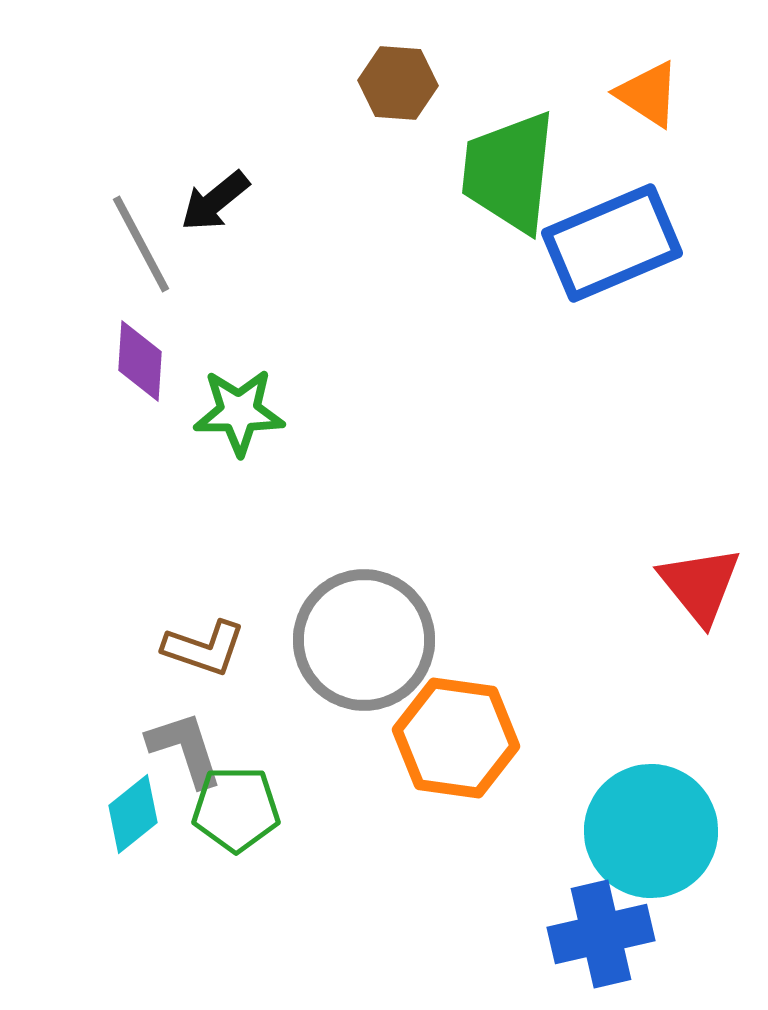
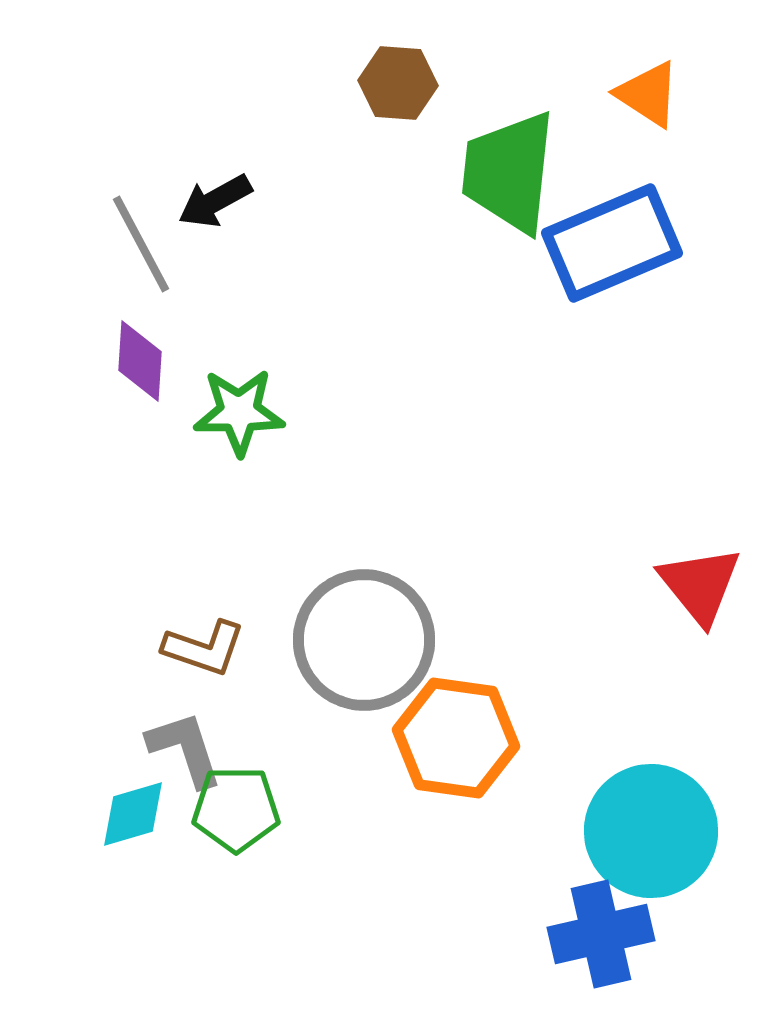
black arrow: rotated 10 degrees clockwise
cyan diamond: rotated 22 degrees clockwise
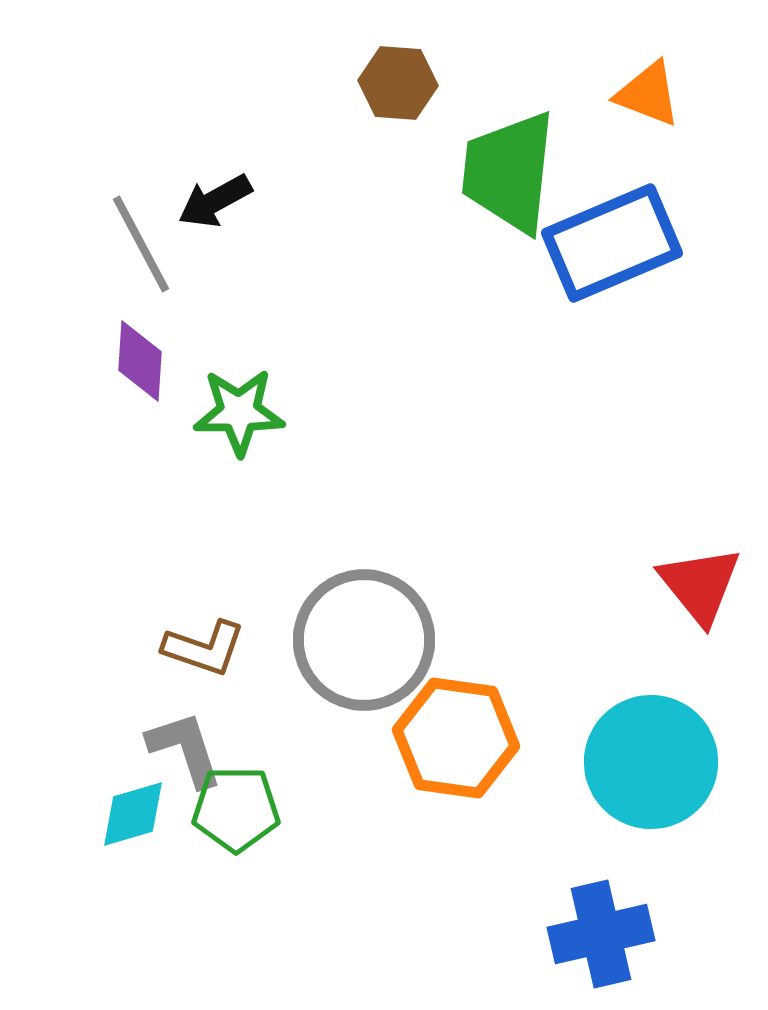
orange triangle: rotated 12 degrees counterclockwise
cyan circle: moved 69 px up
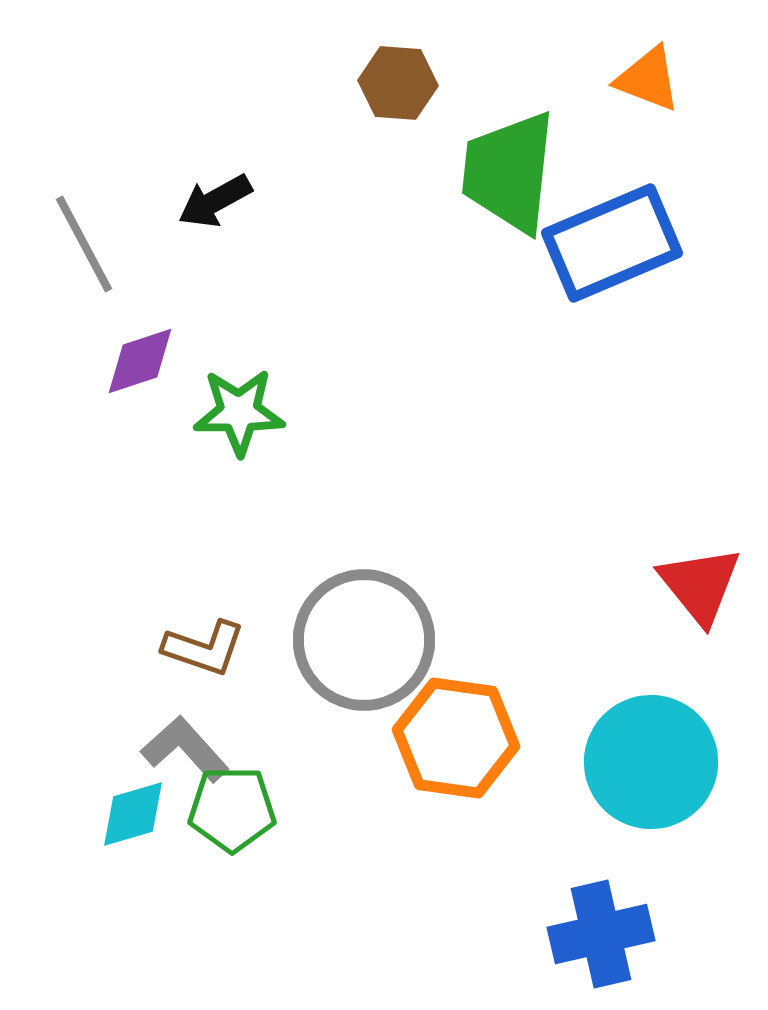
orange triangle: moved 15 px up
gray line: moved 57 px left
purple diamond: rotated 68 degrees clockwise
gray L-shape: rotated 24 degrees counterclockwise
green pentagon: moved 4 px left
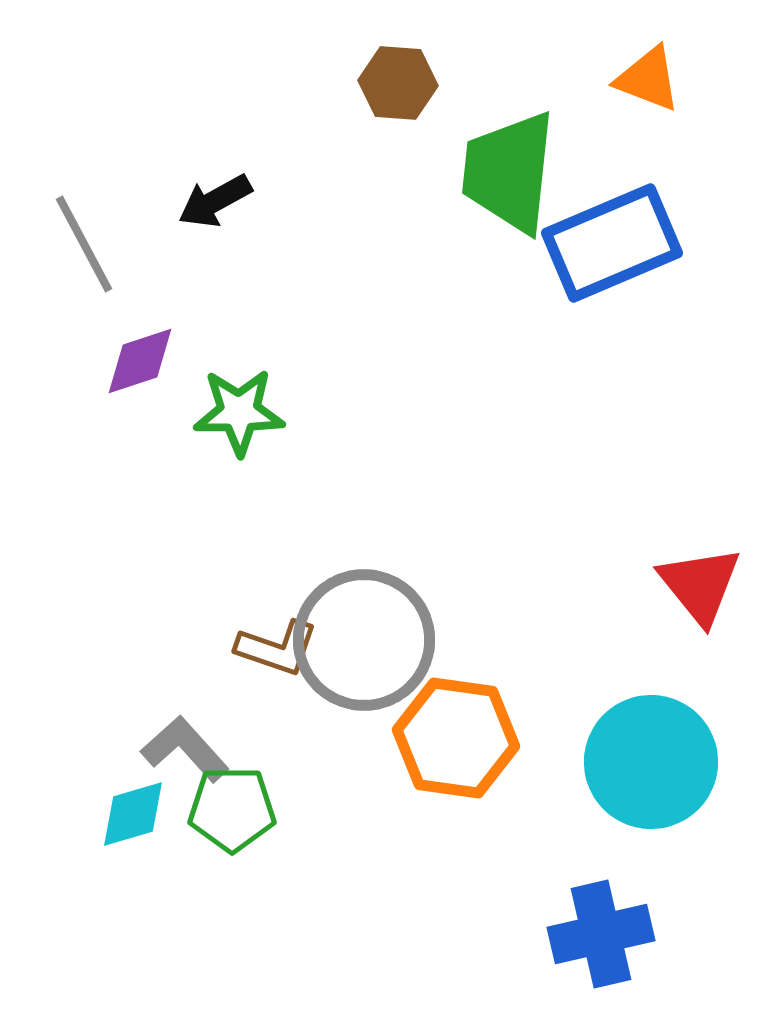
brown L-shape: moved 73 px right
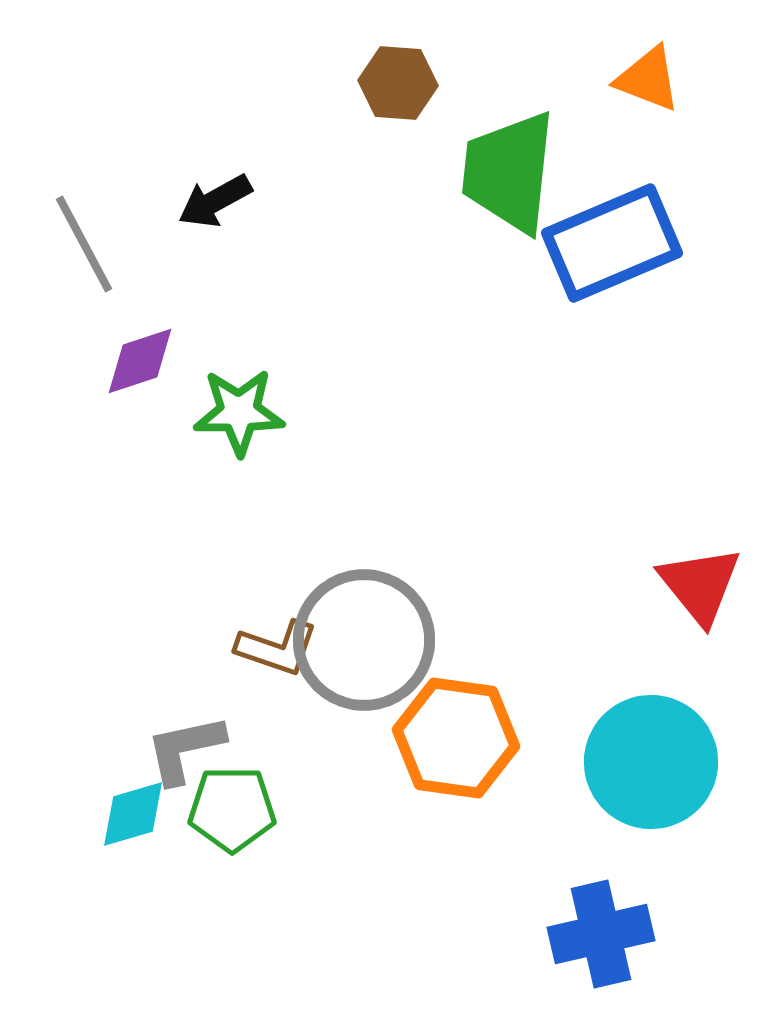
gray L-shape: rotated 60 degrees counterclockwise
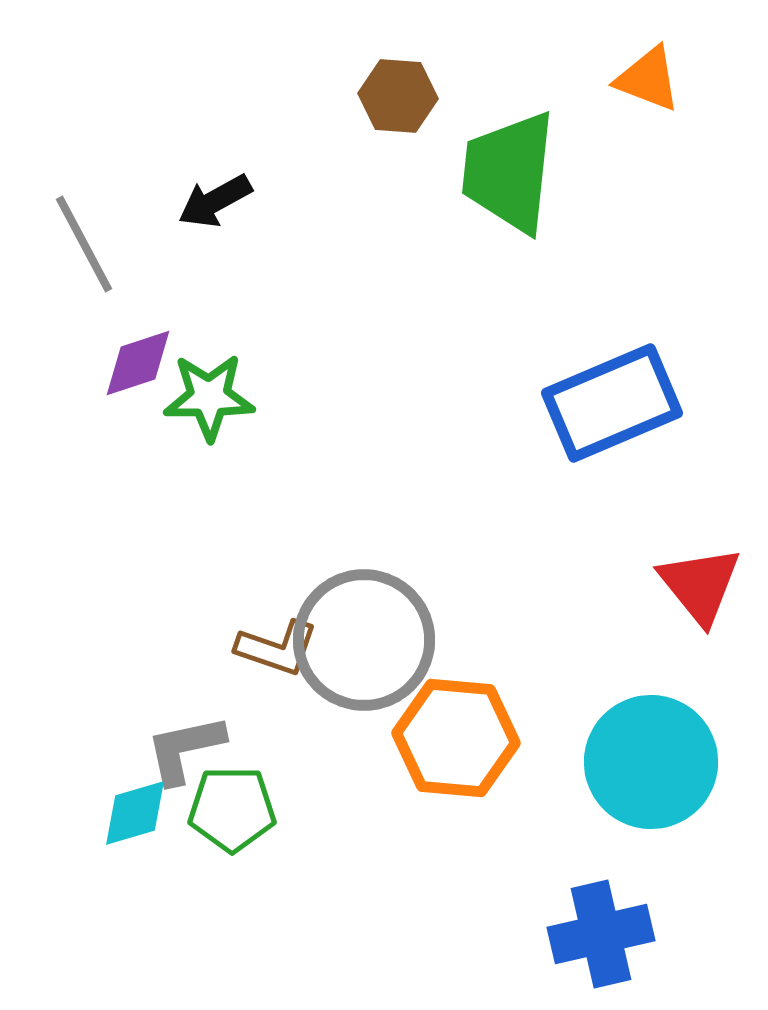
brown hexagon: moved 13 px down
blue rectangle: moved 160 px down
purple diamond: moved 2 px left, 2 px down
green star: moved 30 px left, 15 px up
orange hexagon: rotated 3 degrees counterclockwise
cyan diamond: moved 2 px right, 1 px up
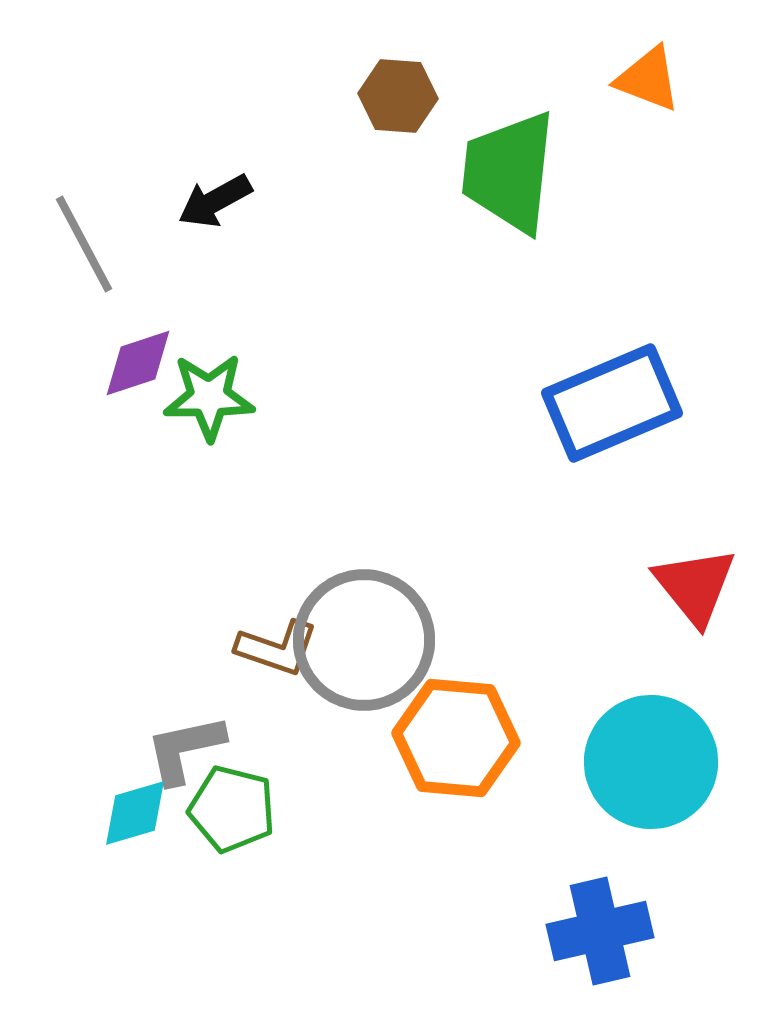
red triangle: moved 5 px left, 1 px down
green pentagon: rotated 14 degrees clockwise
blue cross: moved 1 px left, 3 px up
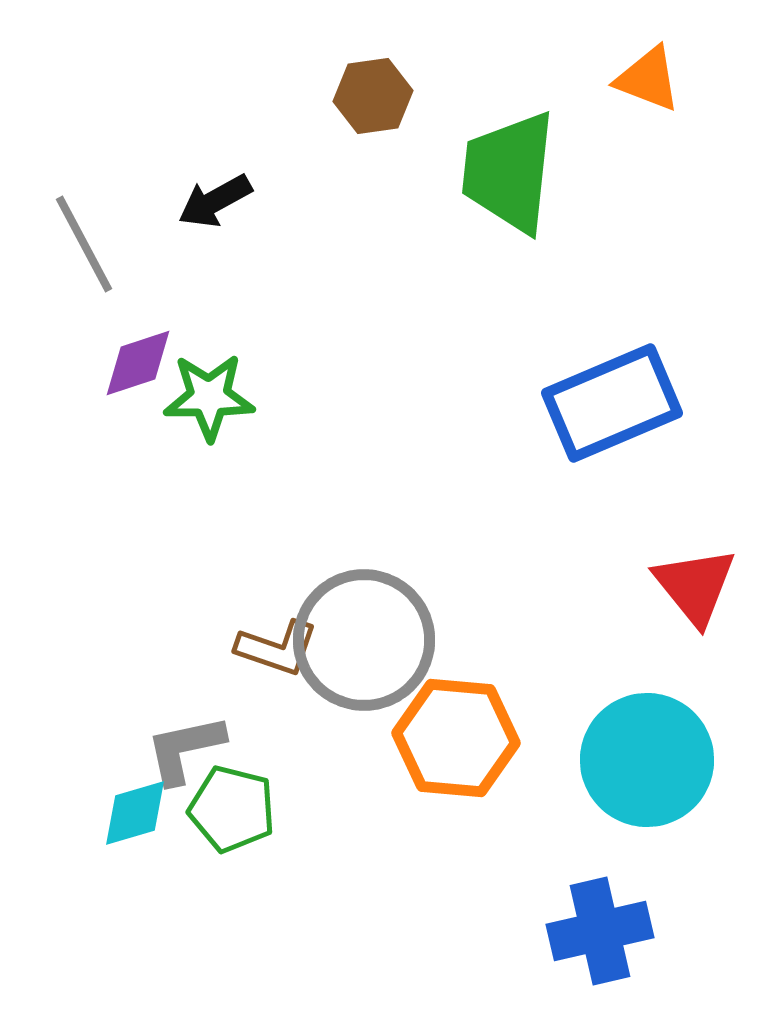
brown hexagon: moved 25 px left; rotated 12 degrees counterclockwise
cyan circle: moved 4 px left, 2 px up
